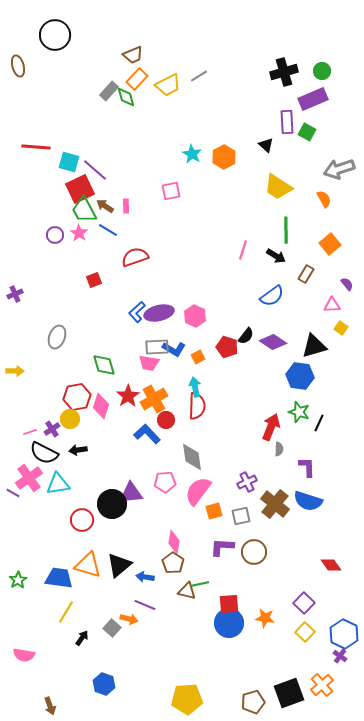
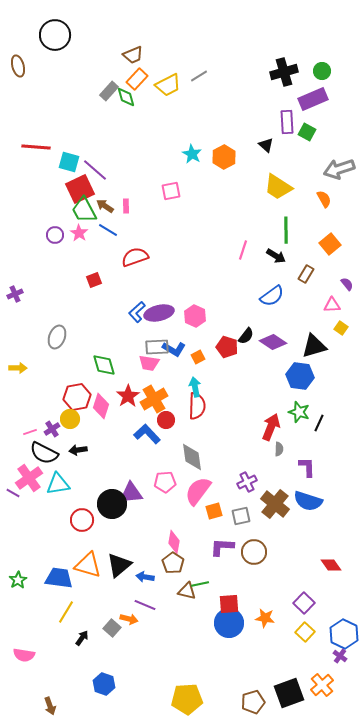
yellow arrow at (15, 371): moved 3 px right, 3 px up
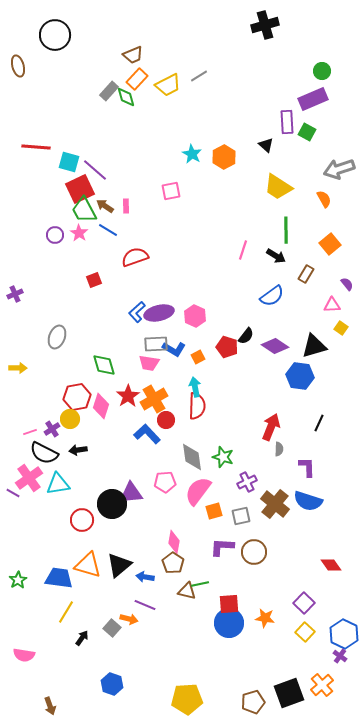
black cross at (284, 72): moved 19 px left, 47 px up
purple diamond at (273, 342): moved 2 px right, 4 px down
gray rectangle at (157, 347): moved 1 px left, 3 px up
green star at (299, 412): moved 76 px left, 45 px down
blue hexagon at (104, 684): moved 8 px right
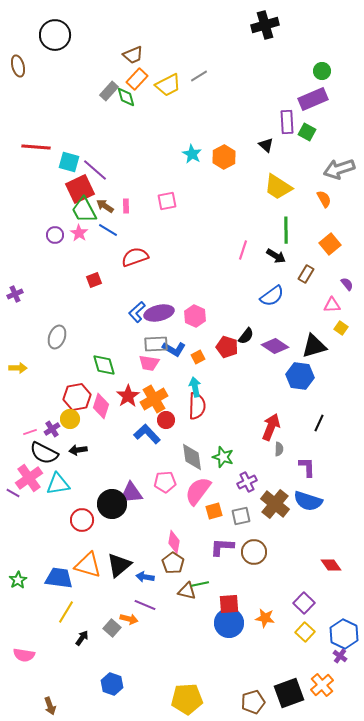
pink square at (171, 191): moved 4 px left, 10 px down
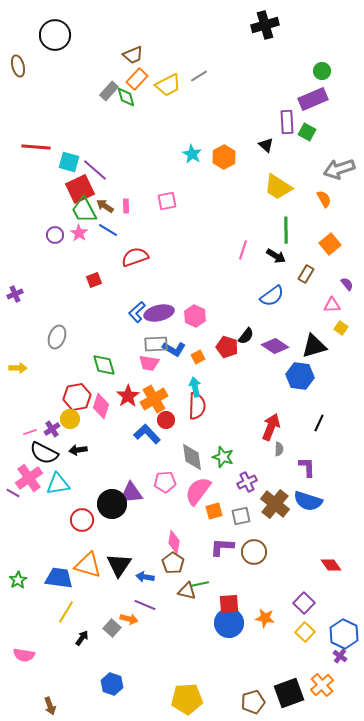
black triangle at (119, 565): rotated 16 degrees counterclockwise
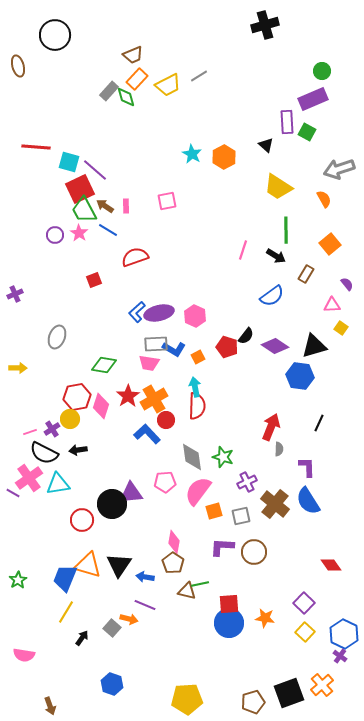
green diamond at (104, 365): rotated 65 degrees counterclockwise
blue semicircle at (308, 501): rotated 40 degrees clockwise
blue trapezoid at (59, 578): moved 6 px right; rotated 76 degrees counterclockwise
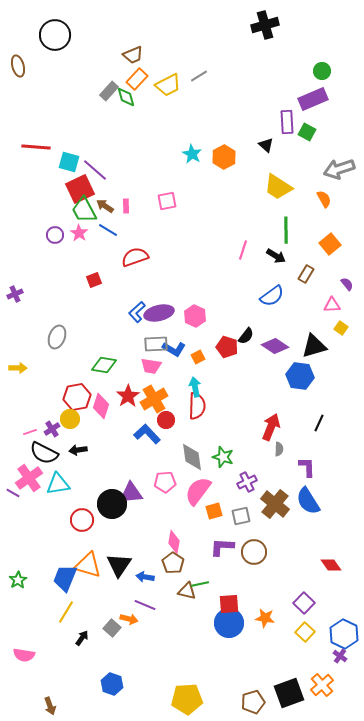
pink trapezoid at (149, 363): moved 2 px right, 3 px down
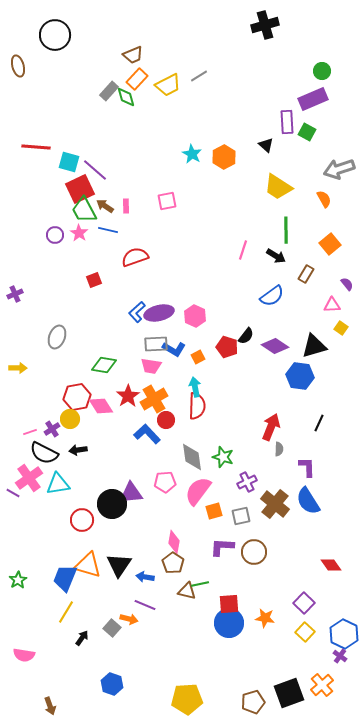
blue line at (108, 230): rotated 18 degrees counterclockwise
pink diamond at (101, 406): rotated 50 degrees counterclockwise
